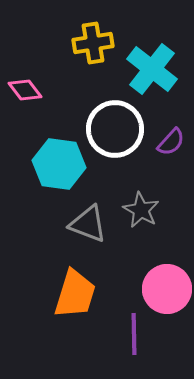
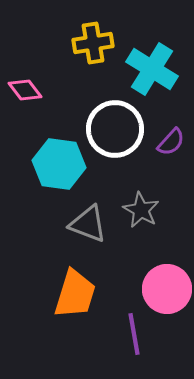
cyan cross: rotated 6 degrees counterclockwise
purple line: rotated 9 degrees counterclockwise
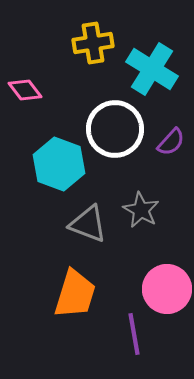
cyan hexagon: rotated 12 degrees clockwise
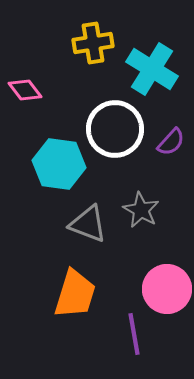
cyan hexagon: rotated 12 degrees counterclockwise
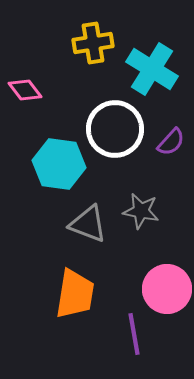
gray star: moved 1 px down; rotated 18 degrees counterclockwise
orange trapezoid: rotated 8 degrees counterclockwise
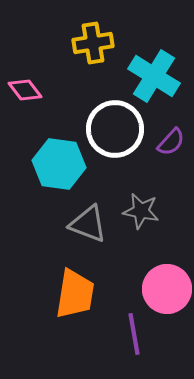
cyan cross: moved 2 px right, 7 px down
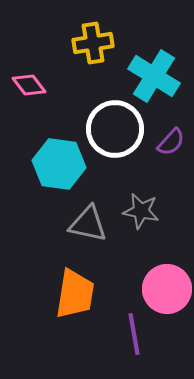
pink diamond: moved 4 px right, 5 px up
gray triangle: rotated 9 degrees counterclockwise
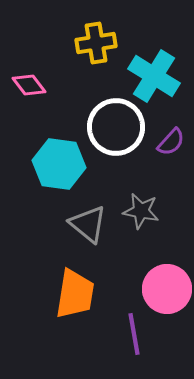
yellow cross: moved 3 px right
white circle: moved 1 px right, 2 px up
gray triangle: rotated 27 degrees clockwise
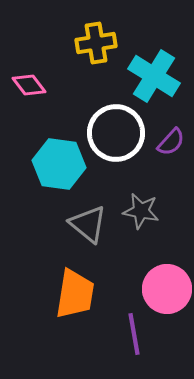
white circle: moved 6 px down
